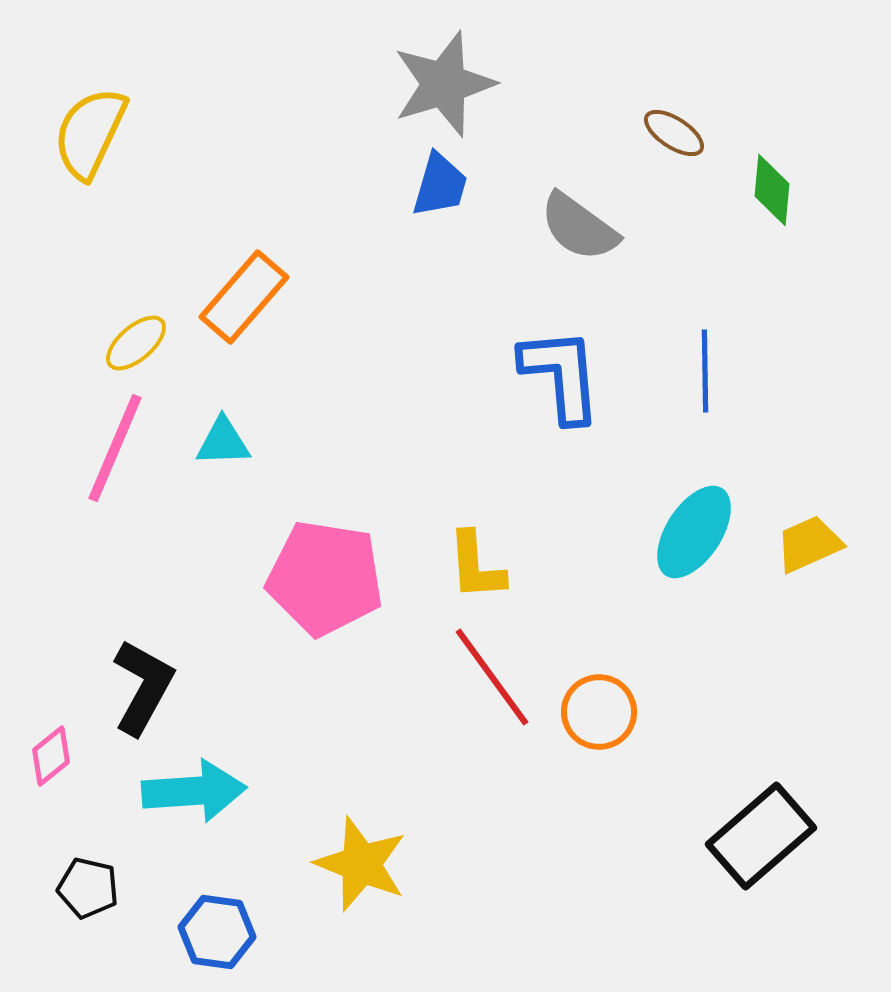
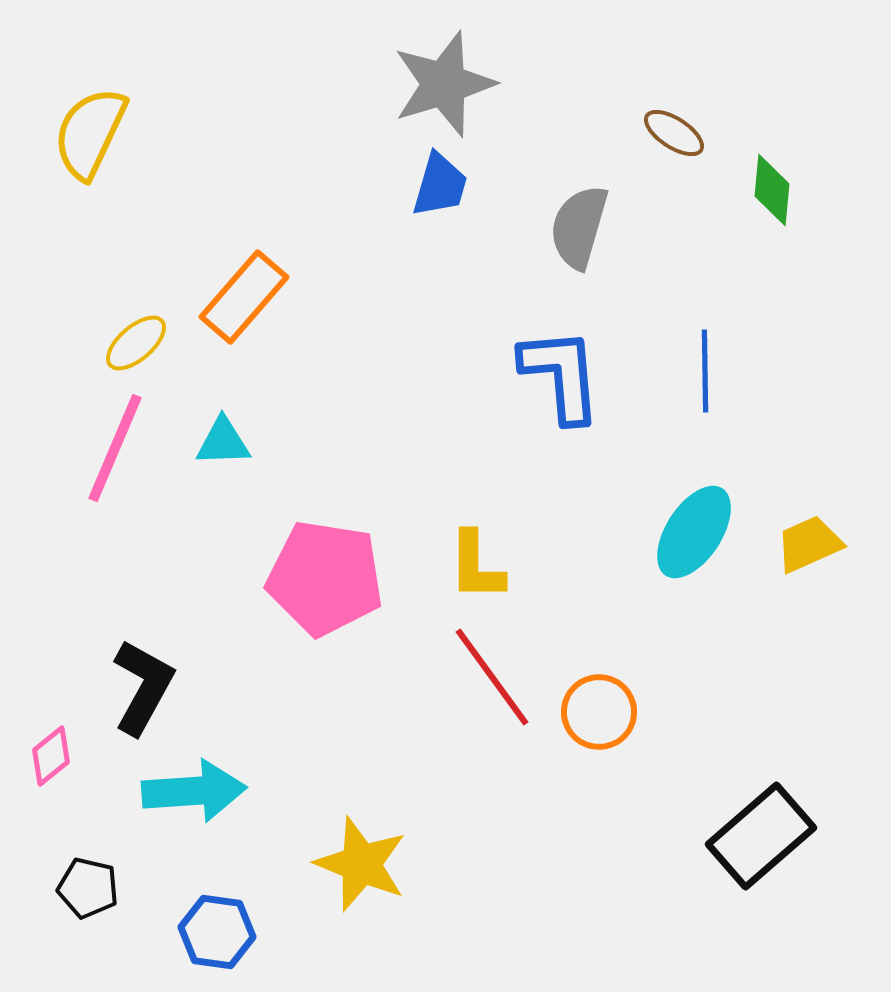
gray semicircle: rotated 70 degrees clockwise
yellow L-shape: rotated 4 degrees clockwise
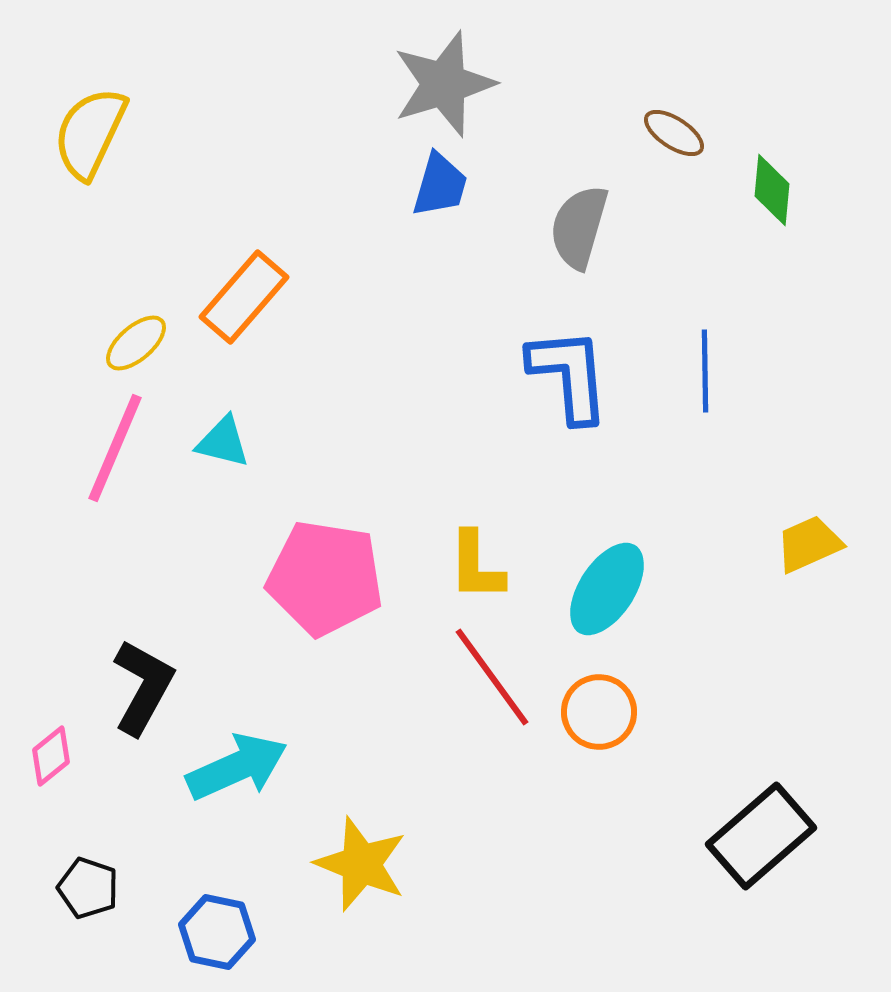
blue L-shape: moved 8 px right
cyan triangle: rotated 16 degrees clockwise
cyan ellipse: moved 87 px left, 57 px down
cyan arrow: moved 43 px right, 24 px up; rotated 20 degrees counterclockwise
black pentagon: rotated 6 degrees clockwise
blue hexagon: rotated 4 degrees clockwise
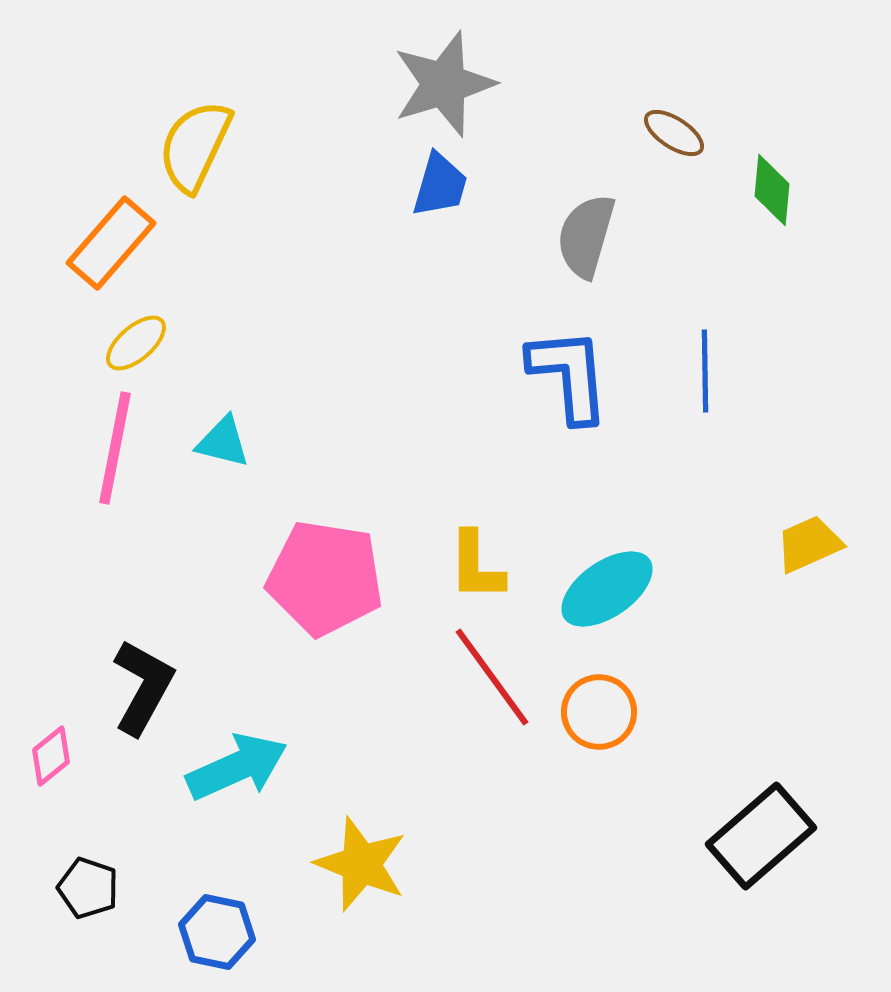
yellow semicircle: moved 105 px right, 13 px down
gray semicircle: moved 7 px right, 9 px down
orange rectangle: moved 133 px left, 54 px up
pink line: rotated 12 degrees counterclockwise
cyan ellipse: rotated 22 degrees clockwise
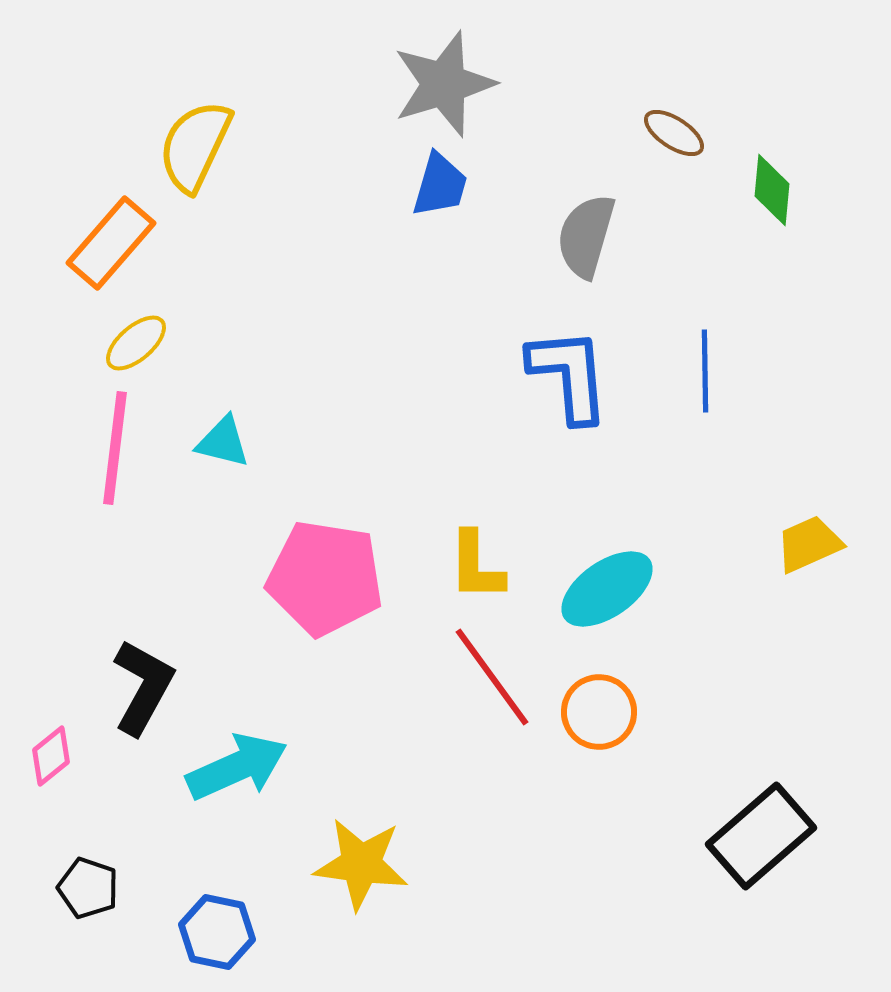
pink line: rotated 4 degrees counterclockwise
yellow star: rotated 14 degrees counterclockwise
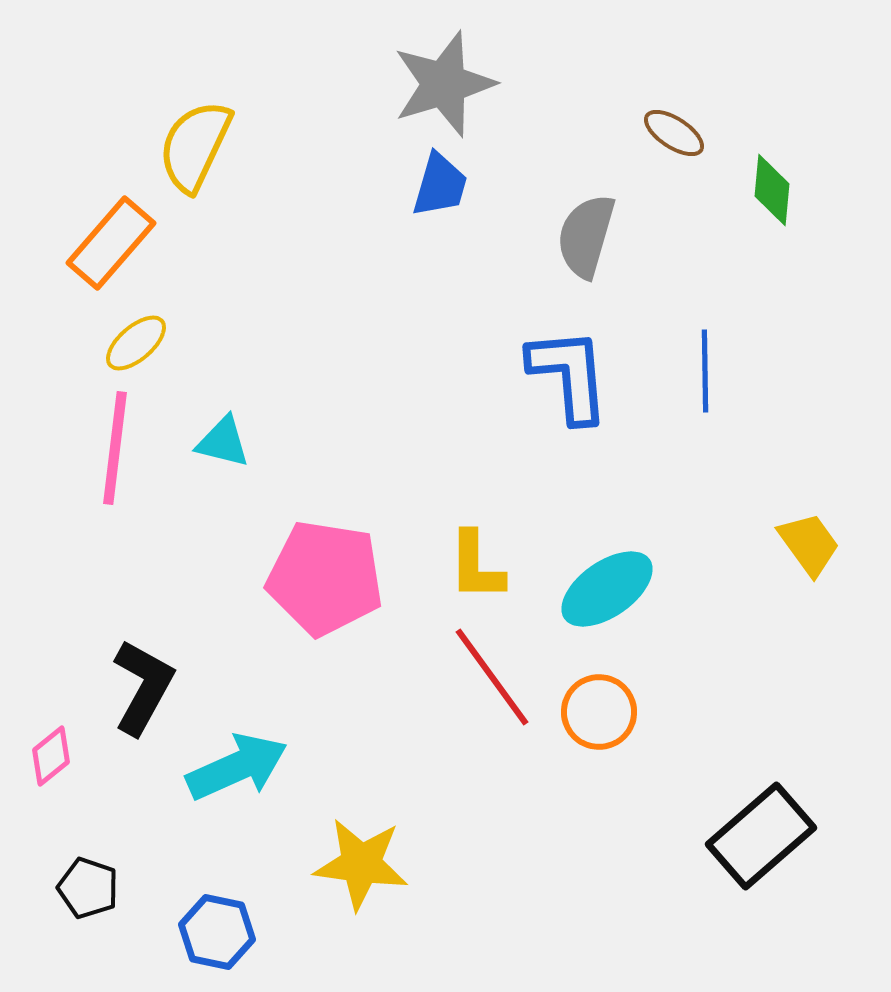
yellow trapezoid: rotated 78 degrees clockwise
